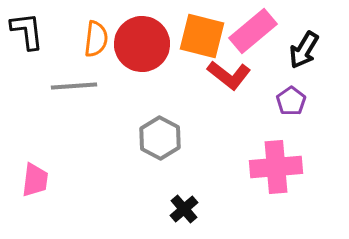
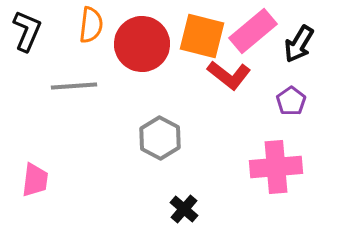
black L-shape: rotated 30 degrees clockwise
orange semicircle: moved 5 px left, 14 px up
black arrow: moved 5 px left, 6 px up
black cross: rotated 8 degrees counterclockwise
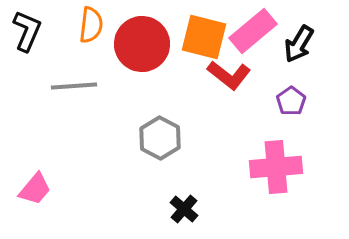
orange square: moved 2 px right, 1 px down
pink trapezoid: moved 9 px down; rotated 33 degrees clockwise
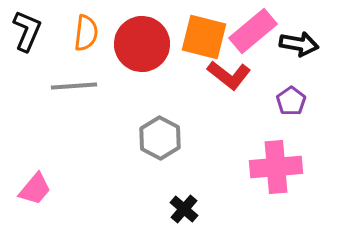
orange semicircle: moved 5 px left, 8 px down
black arrow: rotated 111 degrees counterclockwise
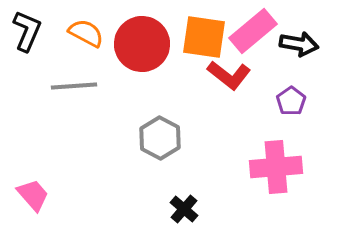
orange semicircle: rotated 69 degrees counterclockwise
orange square: rotated 6 degrees counterclockwise
pink trapezoid: moved 2 px left, 6 px down; rotated 81 degrees counterclockwise
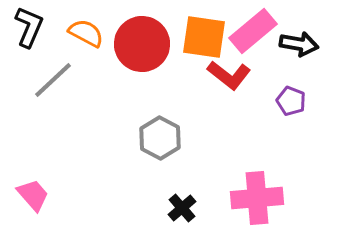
black L-shape: moved 2 px right, 4 px up
gray line: moved 21 px left, 6 px up; rotated 39 degrees counterclockwise
purple pentagon: rotated 16 degrees counterclockwise
pink cross: moved 19 px left, 31 px down
black cross: moved 2 px left, 1 px up; rotated 8 degrees clockwise
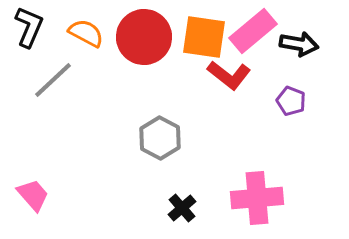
red circle: moved 2 px right, 7 px up
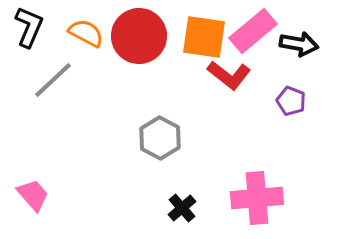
red circle: moved 5 px left, 1 px up
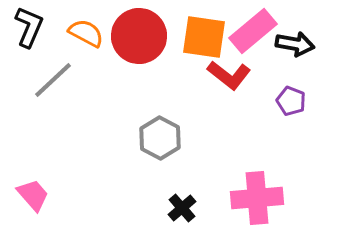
black arrow: moved 4 px left
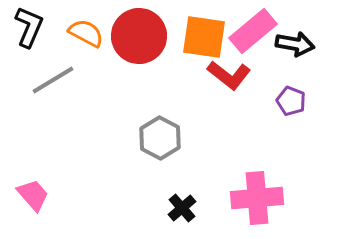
gray line: rotated 12 degrees clockwise
